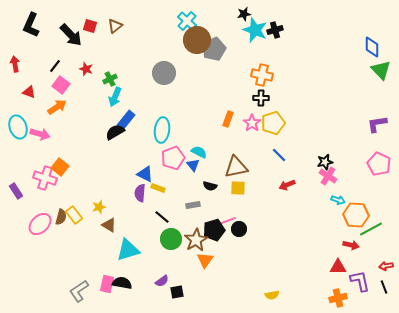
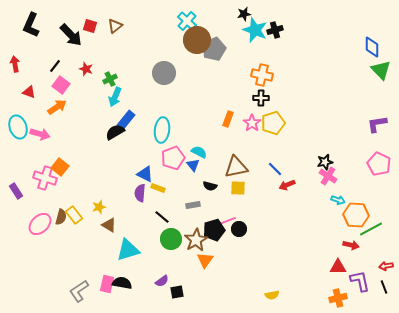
blue line at (279, 155): moved 4 px left, 14 px down
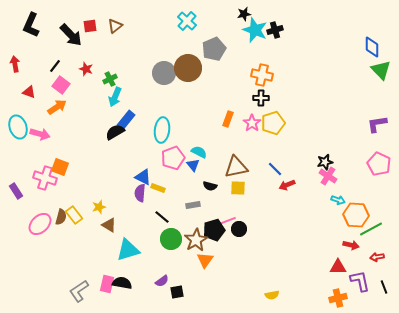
red square at (90, 26): rotated 24 degrees counterclockwise
brown circle at (197, 40): moved 9 px left, 28 px down
orange square at (60, 167): rotated 18 degrees counterclockwise
blue triangle at (145, 174): moved 2 px left, 3 px down
red arrow at (386, 266): moved 9 px left, 9 px up
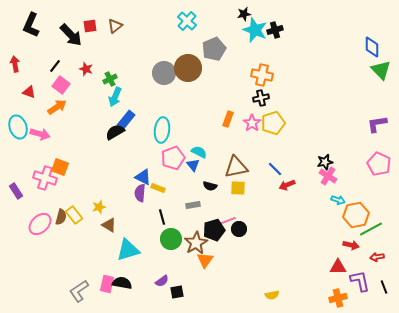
black cross at (261, 98): rotated 14 degrees counterclockwise
orange hexagon at (356, 215): rotated 15 degrees counterclockwise
black line at (162, 217): rotated 35 degrees clockwise
brown star at (196, 240): moved 3 px down
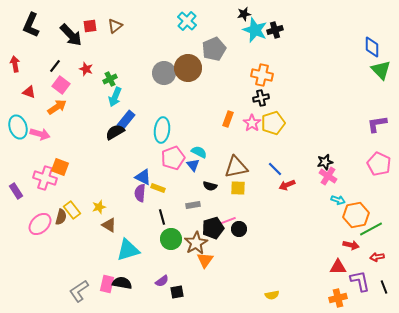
yellow rectangle at (74, 215): moved 2 px left, 5 px up
black pentagon at (214, 230): moved 1 px left, 2 px up
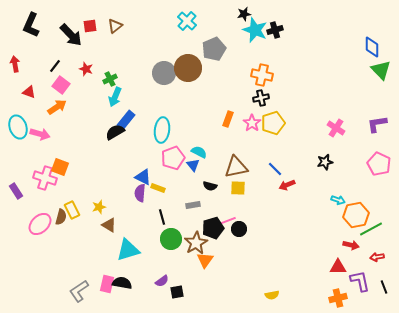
pink cross at (328, 176): moved 8 px right, 48 px up
yellow rectangle at (72, 210): rotated 12 degrees clockwise
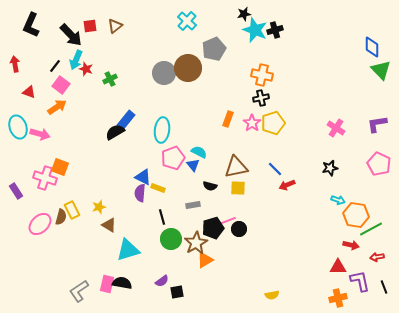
cyan arrow at (115, 97): moved 39 px left, 37 px up
black star at (325, 162): moved 5 px right, 6 px down
orange hexagon at (356, 215): rotated 20 degrees clockwise
orange triangle at (205, 260): rotated 24 degrees clockwise
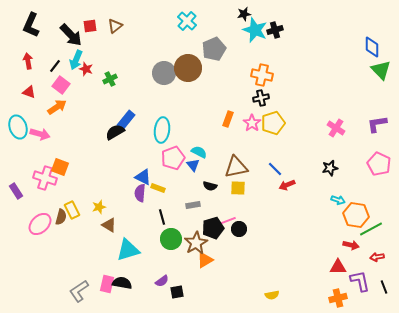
red arrow at (15, 64): moved 13 px right, 3 px up
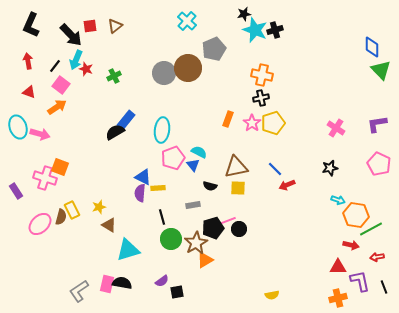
green cross at (110, 79): moved 4 px right, 3 px up
yellow rectangle at (158, 188): rotated 24 degrees counterclockwise
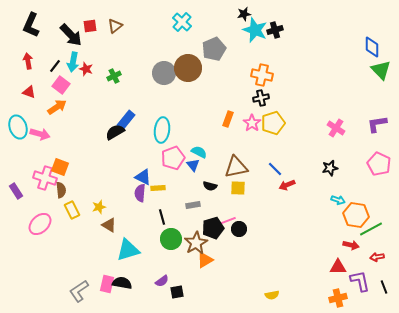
cyan cross at (187, 21): moved 5 px left, 1 px down
cyan arrow at (76, 60): moved 3 px left, 2 px down; rotated 12 degrees counterclockwise
brown semicircle at (61, 217): moved 27 px up; rotated 21 degrees counterclockwise
